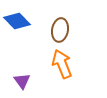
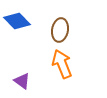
purple triangle: rotated 18 degrees counterclockwise
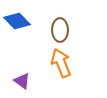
brown ellipse: rotated 10 degrees counterclockwise
orange arrow: moved 1 px left, 1 px up
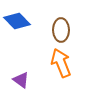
brown ellipse: moved 1 px right
purple triangle: moved 1 px left, 1 px up
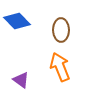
orange arrow: moved 1 px left, 4 px down
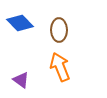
blue diamond: moved 3 px right, 2 px down
brown ellipse: moved 2 px left
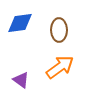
blue diamond: rotated 52 degrees counterclockwise
orange arrow: rotated 76 degrees clockwise
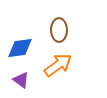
blue diamond: moved 25 px down
orange arrow: moved 2 px left, 2 px up
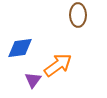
brown ellipse: moved 19 px right, 15 px up
purple triangle: moved 12 px right; rotated 30 degrees clockwise
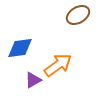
brown ellipse: rotated 60 degrees clockwise
purple triangle: rotated 24 degrees clockwise
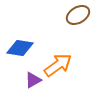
blue diamond: rotated 16 degrees clockwise
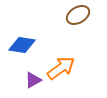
blue diamond: moved 2 px right, 3 px up
orange arrow: moved 3 px right, 3 px down
